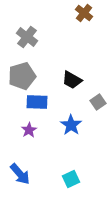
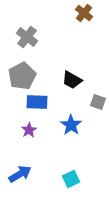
gray pentagon: rotated 12 degrees counterclockwise
gray square: rotated 35 degrees counterclockwise
blue arrow: rotated 80 degrees counterclockwise
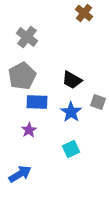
blue star: moved 13 px up
cyan square: moved 30 px up
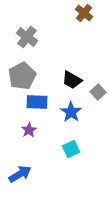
gray square: moved 10 px up; rotated 28 degrees clockwise
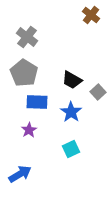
brown cross: moved 7 px right, 2 px down
gray pentagon: moved 2 px right, 3 px up; rotated 12 degrees counterclockwise
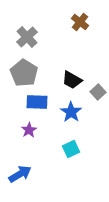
brown cross: moved 11 px left, 7 px down
gray cross: rotated 10 degrees clockwise
